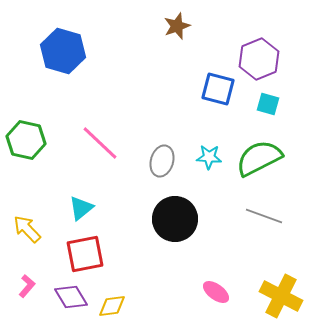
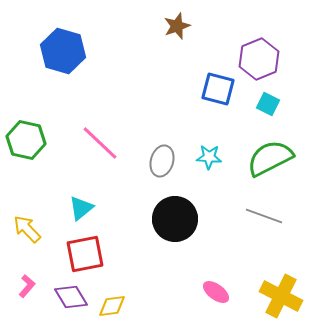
cyan square: rotated 10 degrees clockwise
green semicircle: moved 11 px right
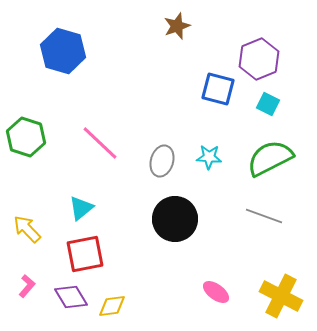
green hexagon: moved 3 px up; rotated 6 degrees clockwise
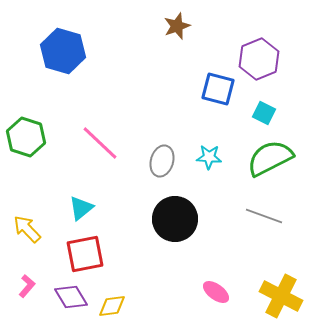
cyan square: moved 4 px left, 9 px down
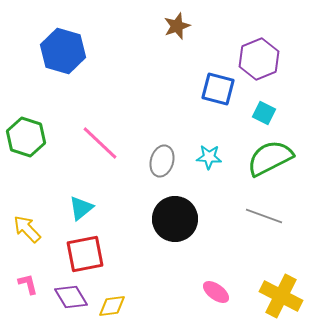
pink L-shape: moved 1 px right, 2 px up; rotated 55 degrees counterclockwise
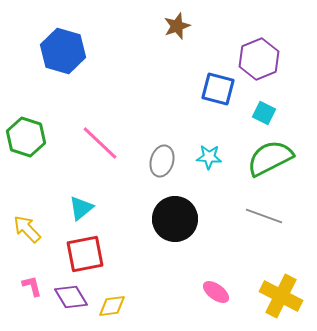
pink L-shape: moved 4 px right, 2 px down
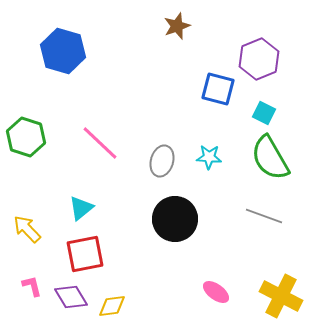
green semicircle: rotated 93 degrees counterclockwise
